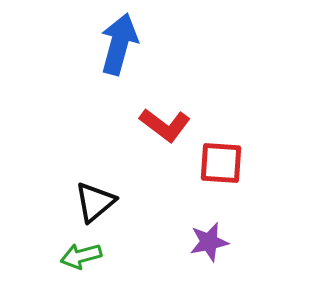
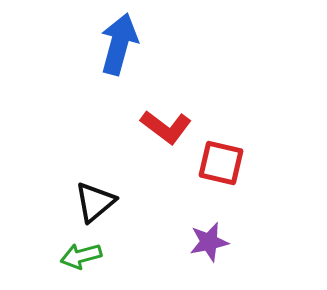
red L-shape: moved 1 px right, 2 px down
red square: rotated 9 degrees clockwise
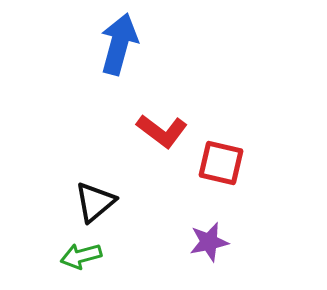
red L-shape: moved 4 px left, 4 px down
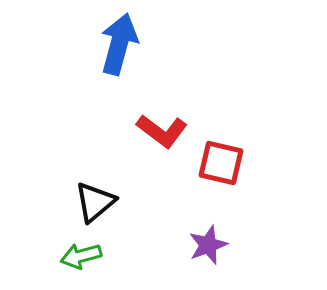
purple star: moved 1 px left, 3 px down; rotated 9 degrees counterclockwise
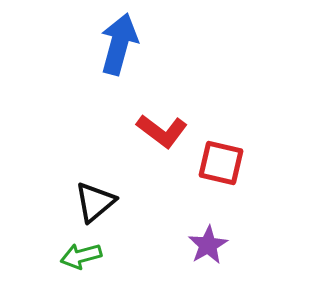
purple star: rotated 9 degrees counterclockwise
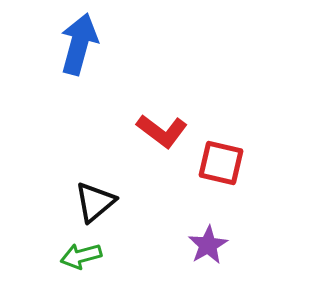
blue arrow: moved 40 px left
